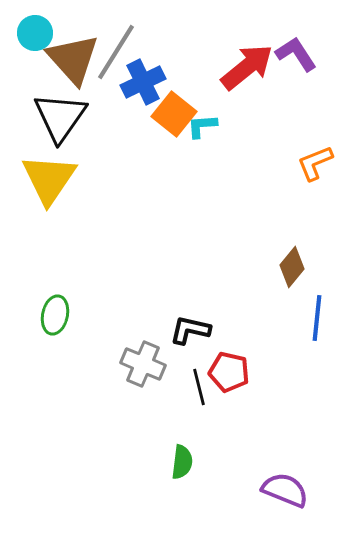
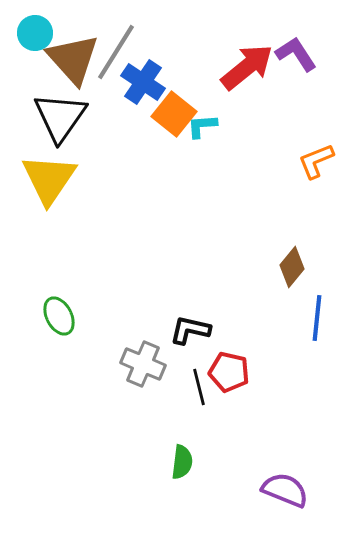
blue cross: rotated 30 degrees counterclockwise
orange L-shape: moved 1 px right, 2 px up
green ellipse: moved 4 px right, 1 px down; rotated 39 degrees counterclockwise
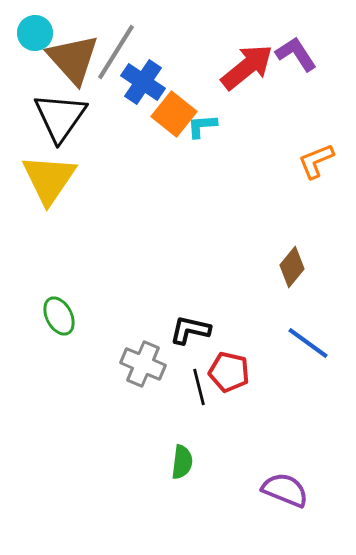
blue line: moved 9 px left, 25 px down; rotated 60 degrees counterclockwise
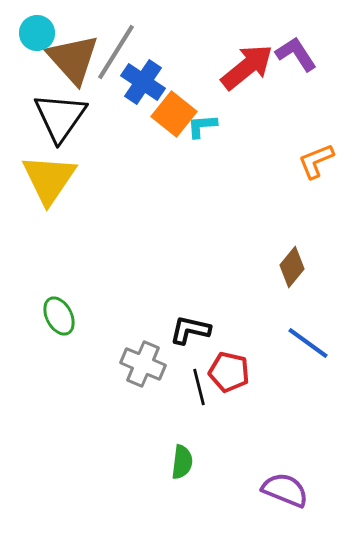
cyan circle: moved 2 px right
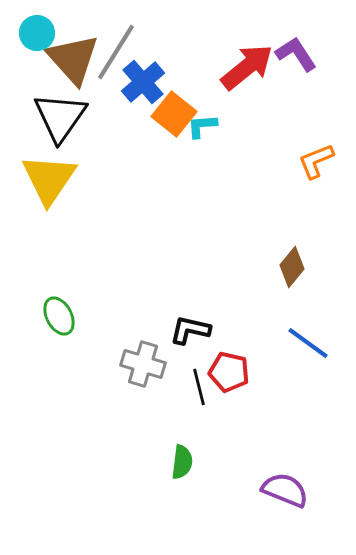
blue cross: rotated 15 degrees clockwise
gray cross: rotated 6 degrees counterclockwise
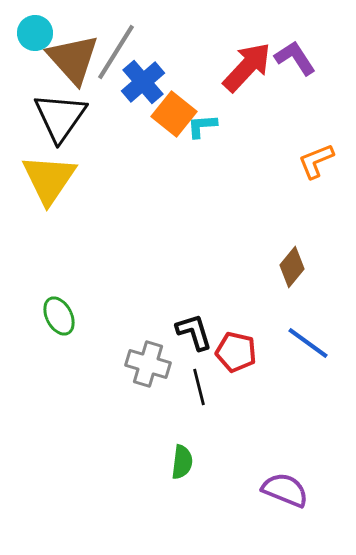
cyan circle: moved 2 px left
purple L-shape: moved 1 px left, 4 px down
red arrow: rotated 8 degrees counterclockwise
black L-shape: moved 4 px right, 2 px down; rotated 60 degrees clockwise
gray cross: moved 5 px right
red pentagon: moved 7 px right, 20 px up
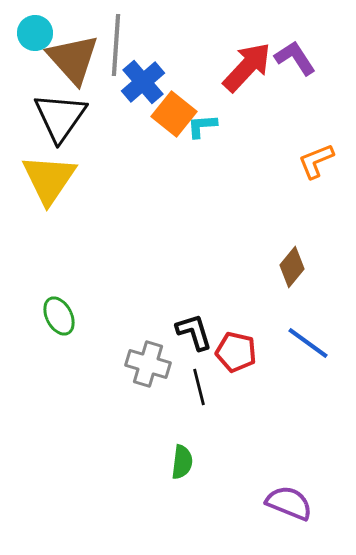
gray line: moved 7 px up; rotated 28 degrees counterclockwise
purple semicircle: moved 4 px right, 13 px down
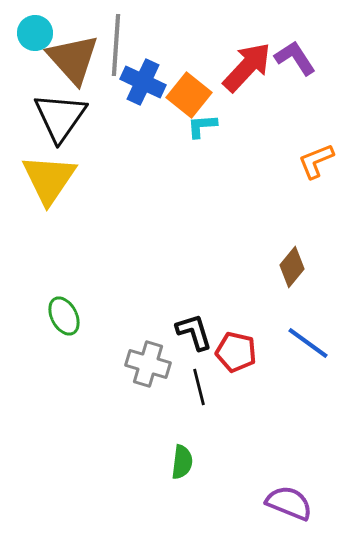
blue cross: rotated 24 degrees counterclockwise
orange square: moved 15 px right, 19 px up
green ellipse: moved 5 px right
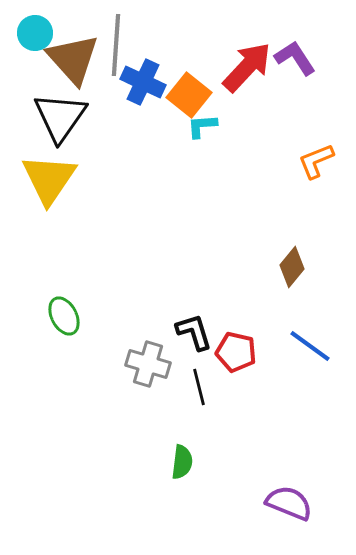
blue line: moved 2 px right, 3 px down
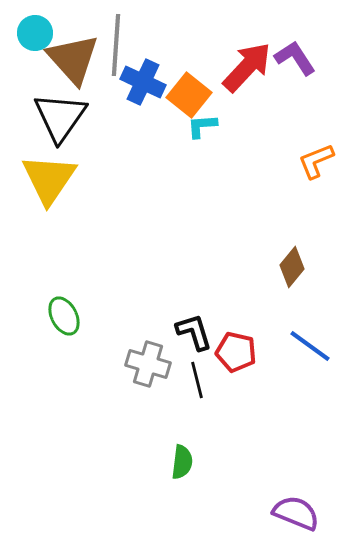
black line: moved 2 px left, 7 px up
purple semicircle: moved 7 px right, 10 px down
